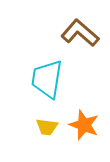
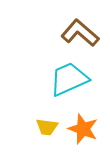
cyan trapezoid: moved 22 px right; rotated 57 degrees clockwise
orange star: moved 1 px left, 4 px down
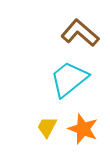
cyan trapezoid: rotated 15 degrees counterclockwise
yellow trapezoid: rotated 110 degrees clockwise
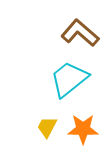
orange star: rotated 20 degrees counterclockwise
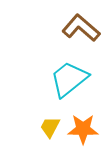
brown L-shape: moved 1 px right, 5 px up
yellow trapezoid: moved 3 px right
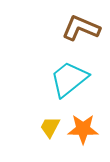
brown L-shape: rotated 18 degrees counterclockwise
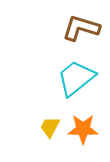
brown L-shape: rotated 6 degrees counterclockwise
cyan trapezoid: moved 7 px right, 1 px up
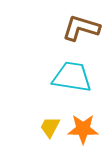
cyan trapezoid: moved 4 px left, 1 px up; rotated 48 degrees clockwise
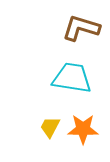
cyan trapezoid: moved 1 px down
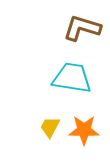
brown L-shape: moved 1 px right
orange star: moved 1 px right, 1 px down
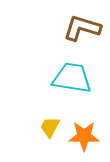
orange star: moved 6 px down
